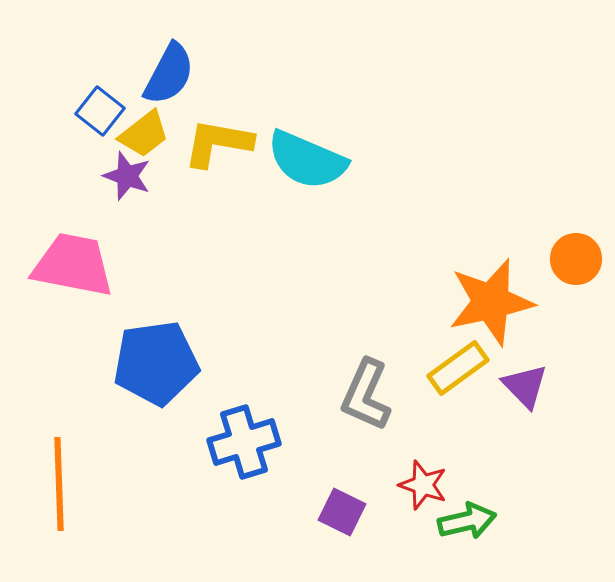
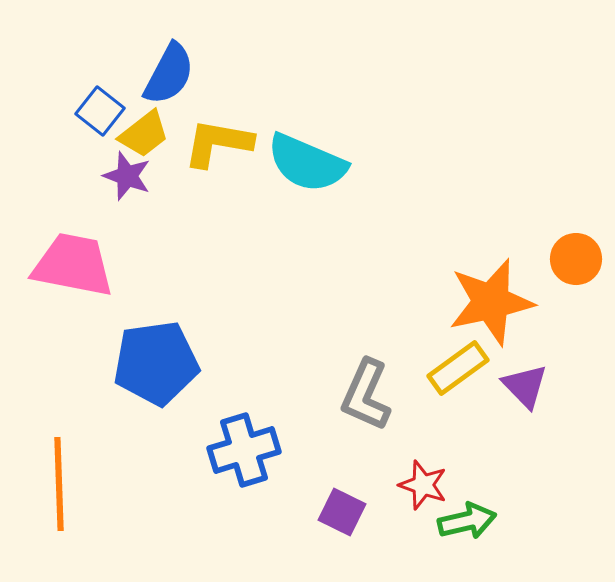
cyan semicircle: moved 3 px down
blue cross: moved 8 px down
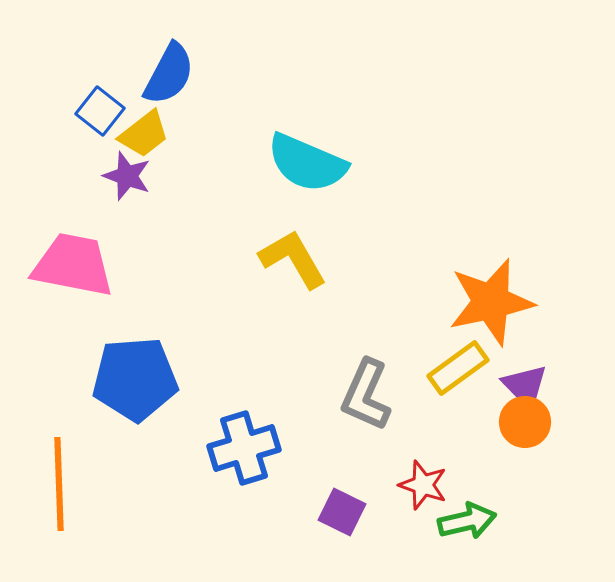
yellow L-shape: moved 75 px right, 116 px down; rotated 50 degrees clockwise
orange circle: moved 51 px left, 163 px down
blue pentagon: moved 21 px left, 16 px down; rotated 4 degrees clockwise
blue cross: moved 2 px up
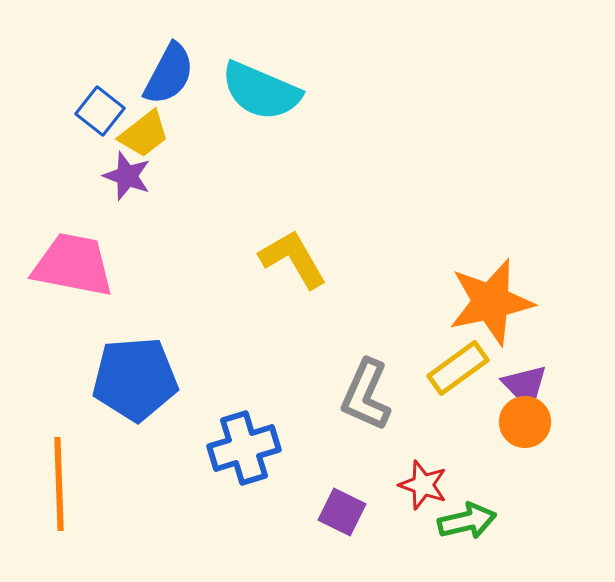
cyan semicircle: moved 46 px left, 72 px up
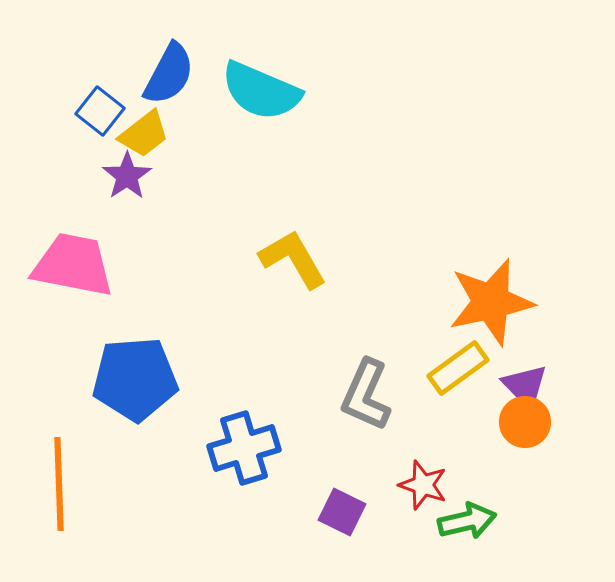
purple star: rotated 18 degrees clockwise
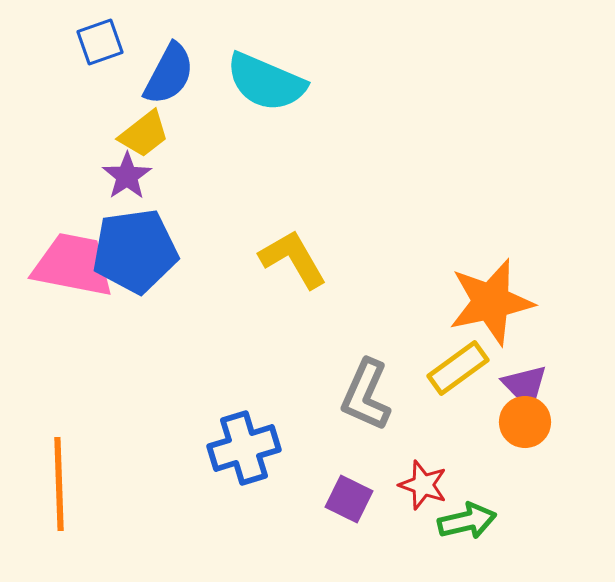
cyan semicircle: moved 5 px right, 9 px up
blue square: moved 69 px up; rotated 33 degrees clockwise
blue pentagon: moved 128 px up; rotated 4 degrees counterclockwise
purple square: moved 7 px right, 13 px up
